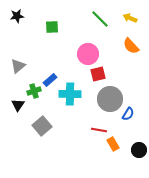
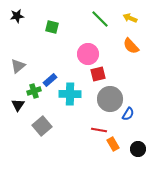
green square: rotated 16 degrees clockwise
black circle: moved 1 px left, 1 px up
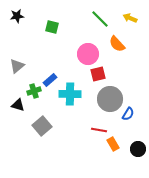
orange semicircle: moved 14 px left, 2 px up
gray triangle: moved 1 px left
black triangle: rotated 48 degrees counterclockwise
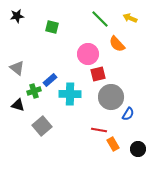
gray triangle: moved 2 px down; rotated 42 degrees counterclockwise
gray circle: moved 1 px right, 2 px up
